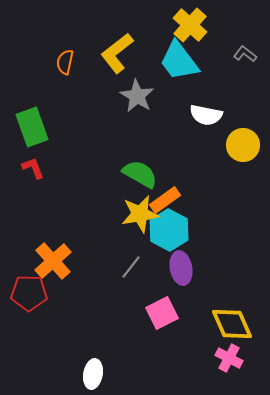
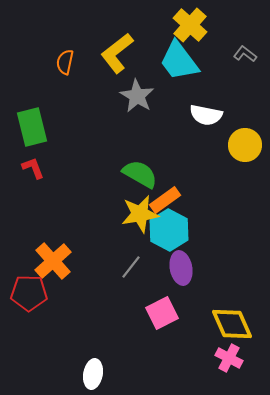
green rectangle: rotated 6 degrees clockwise
yellow circle: moved 2 px right
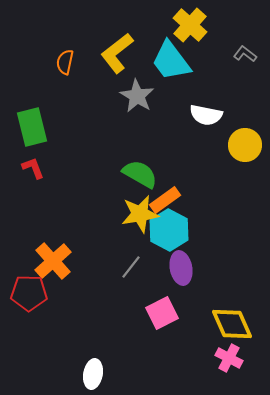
cyan trapezoid: moved 8 px left
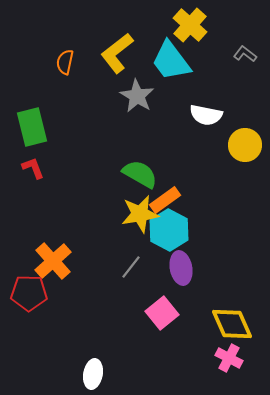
pink square: rotated 12 degrees counterclockwise
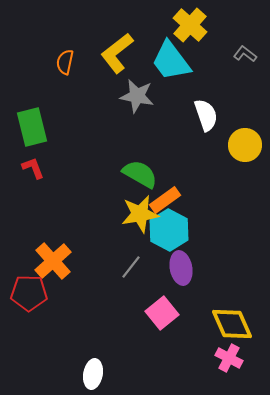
gray star: rotated 20 degrees counterclockwise
white semicircle: rotated 120 degrees counterclockwise
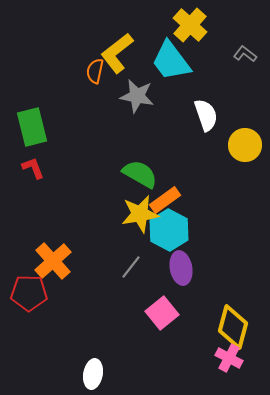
orange semicircle: moved 30 px right, 9 px down
yellow diamond: moved 1 px right, 3 px down; rotated 39 degrees clockwise
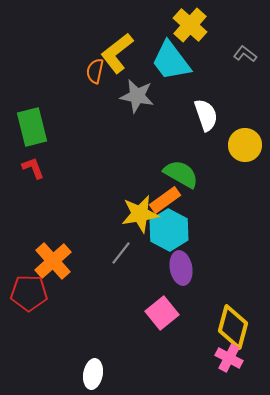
green semicircle: moved 41 px right
gray line: moved 10 px left, 14 px up
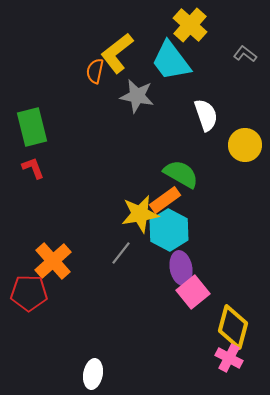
pink square: moved 31 px right, 21 px up
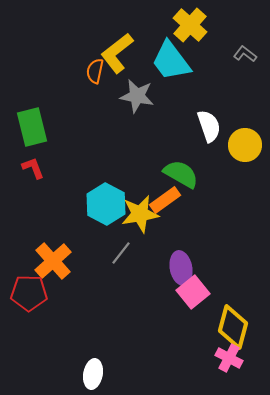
white semicircle: moved 3 px right, 11 px down
cyan hexagon: moved 63 px left, 26 px up
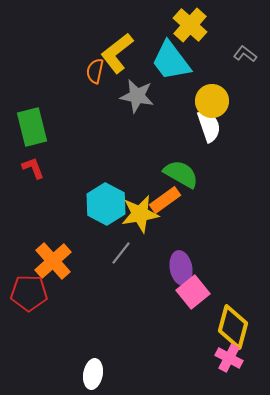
yellow circle: moved 33 px left, 44 px up
